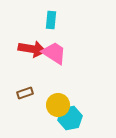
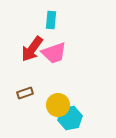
red arrow: rotated 116 degrees clockwise
pink trapezoid: rotated 128 degrees clockwise
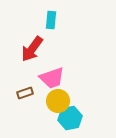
pink trapezoid: moved 2 px left, 25 px down
yellow circle: moved 4 px up
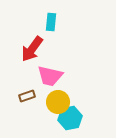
cyan rectangle: moved 2 px down
pink trapezoid: moved 2 px left, 2 px up; rotated 32 degrees clockwise
brown rectangle: moved 2 px right, 3 px down
yellow circle: moved 1 px down
